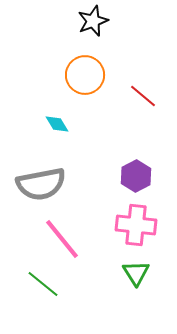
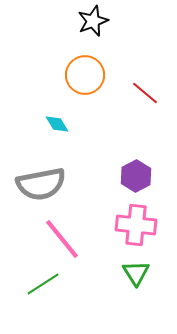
red line: moved 2 px right, 3 px up
green line: rotated 72 degrees counterclockwise
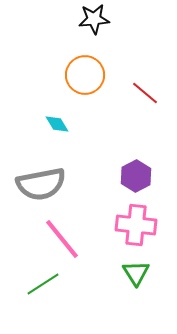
black star: moved 1 px right, 2 px up; rotated 16 degrees clockwise
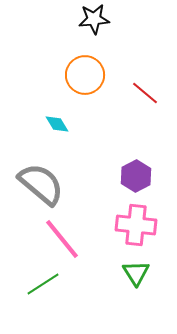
gray semicircle: rotated 129 degrees counterclockwise
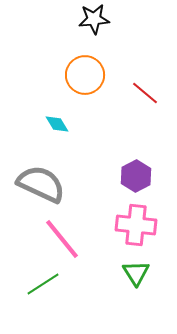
gray semicircle: rotated 15 degrees counterclockwise
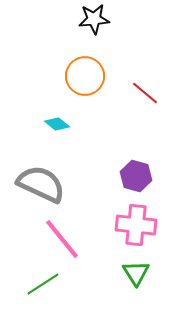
orange circle: moved 1 px down
cyan diamond: rotated 20 degrees counterclockwise
purple hexagon: rotated 16 degrees counterclockwise
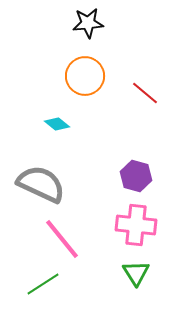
black star: moved 6 px left, 4 px down
